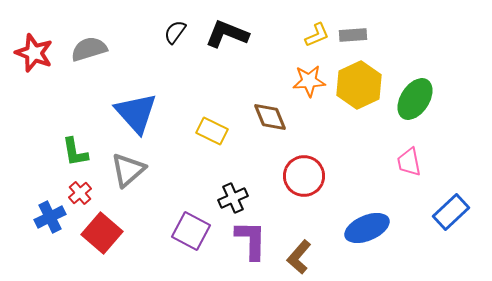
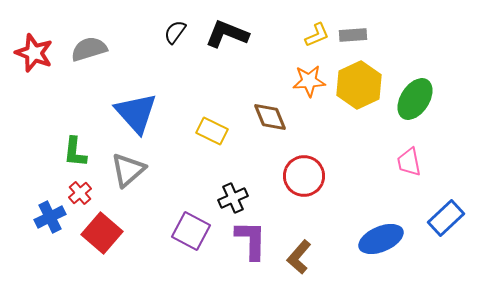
green L-shape: rotated 16 degrees clockwise
blue rectangle: moved 5 px left, 6 px down
blue ellipse: moved 14 px right, 11 px down
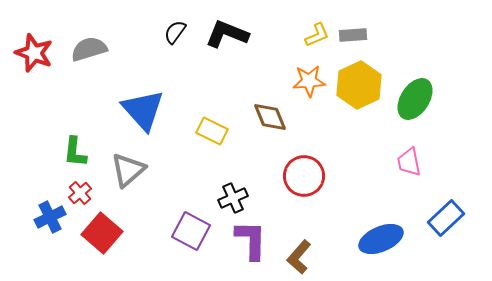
blue triangle: moved 7 px right, 3 px up
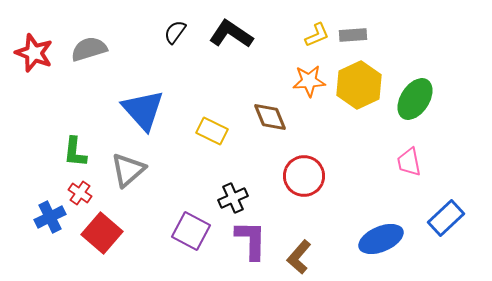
black L-shape: moved 4 px right; rotated 12 degrees clockwise
red cross: rotated 15 degrees counterclockwise
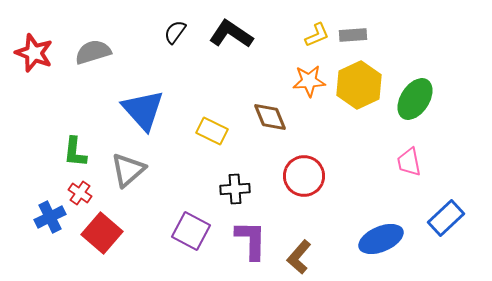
gray semicircle: moved 4 px right, 3 px down
black cross: moved 2 px right, 9 px up; rotated 20 degrees clockwise
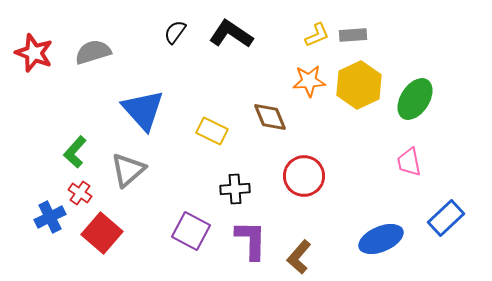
green L-shape: rotated 36 degrees clockwise
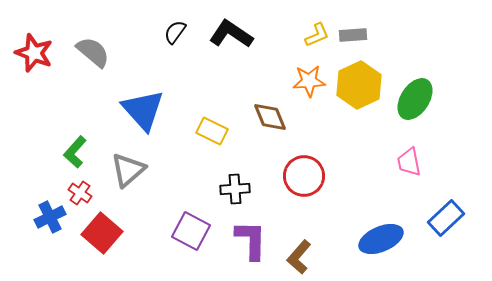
gray semicircle: rotated 57 degrees clockwise
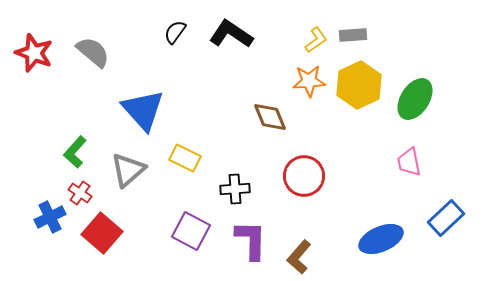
yellow L-shape: moved 1 px left, 5 px down; rotated 12 degrees counterclockwise
yellow rectangle: moved 27 px left, 27 px down
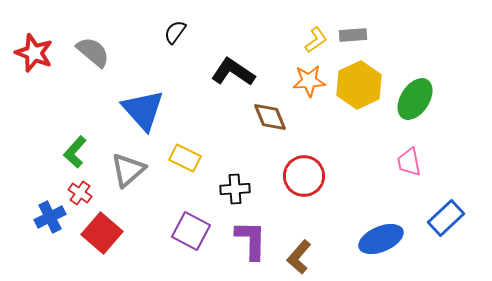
black L-shape: moved 2 px right, 38 px down
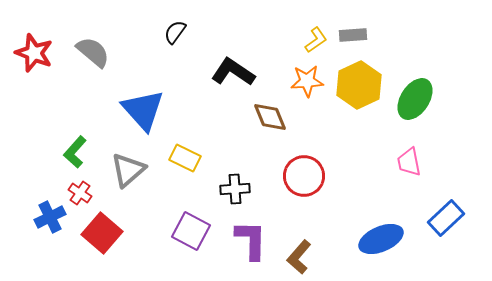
orange star: moved 2 px left
